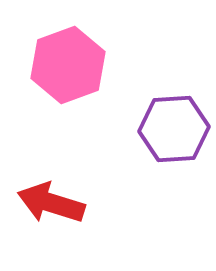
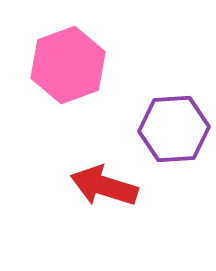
red arrow: moved 53 px right, 17 px up
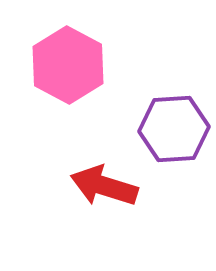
pink hexagon: rotated 12 degrees counterclockwise
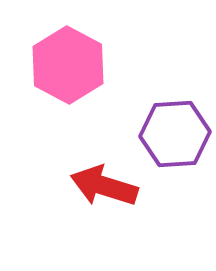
purple hexagon: moved 1 px right, 5 px down
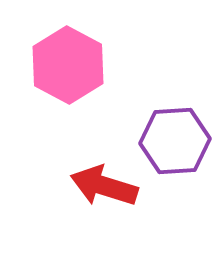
purple hexagon: moved 7 px down
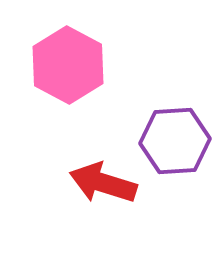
red arrow: moved 1 px left, 3 px up
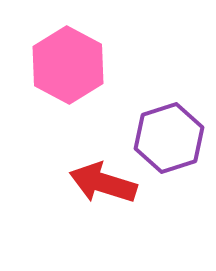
purple hexagon: moved 6 px left, 3 px up; rotated 14 degrees counterclockwise
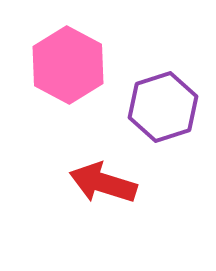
purple hexagon: moved 6 px left, 31 px up
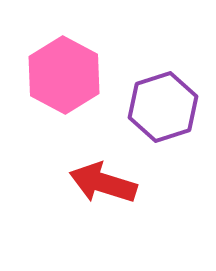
pink hexagon: moved 4 px left, 10 px down
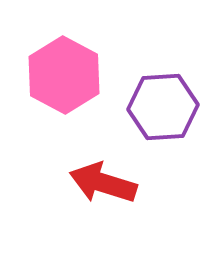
purple hexagon: rotated 14 degrees clockwise
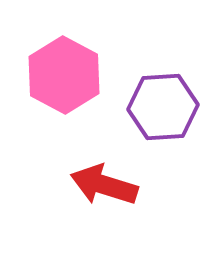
red arrow: moved 1 px right, 2 px down
